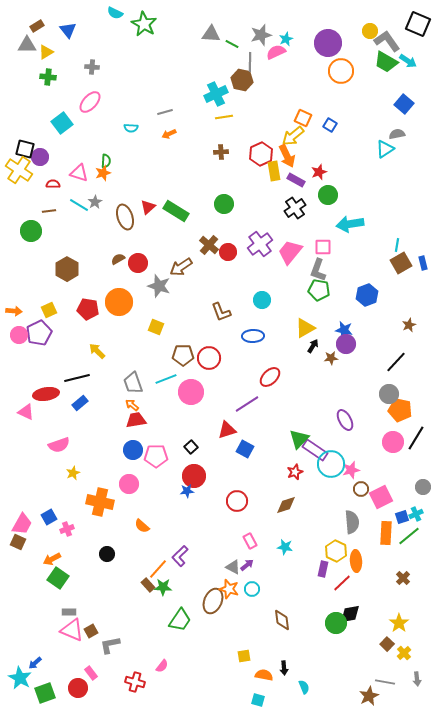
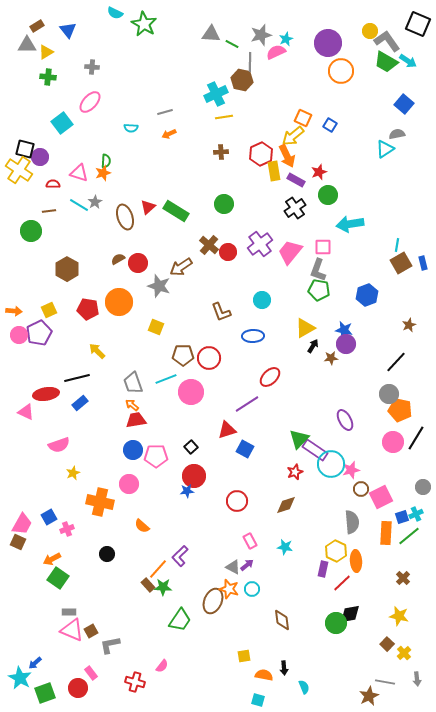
yellow star at (399, 623): moved 7 px up; rotated 24 degrees counterclockwise
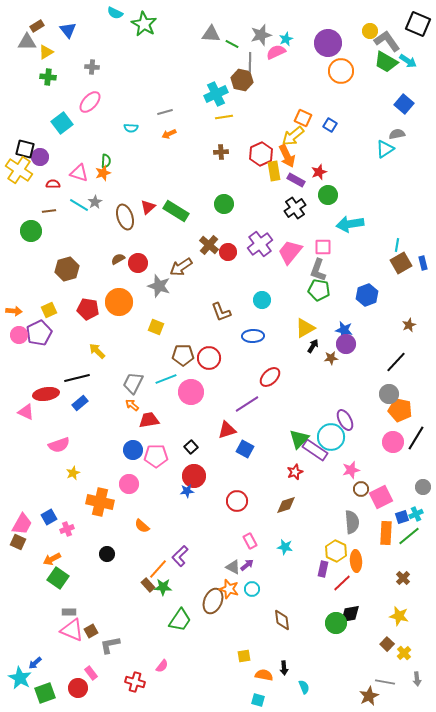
gray triangle at (27, 45): moved 3 px up
brown hexagon at (67, 269): rotated 15 degrees clockwise
gray trapezoid at (133, 383): rotated 45 degrees clockwise
red trapezoid at (136, 420): moved 13 px right
cyan circle at (331, 464): moved 27 px up
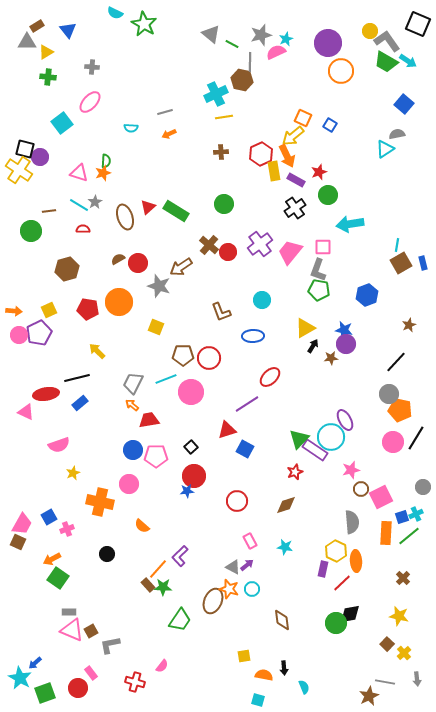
gray triangle at (211, 34): rotated 36 degrees clockwise
red semicircle at (53, 184): moved 30 px right, 45 px down
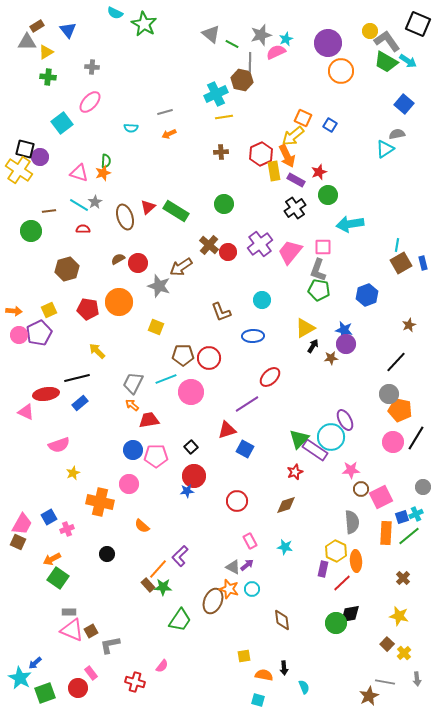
pink star at (351, 470): rotated 12 degrees clockwise
